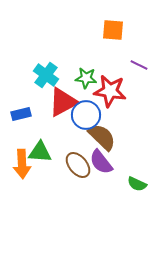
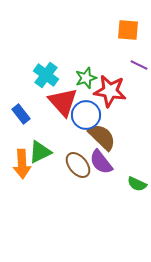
orange square: moved 15 px right
green star: rotated 25 degrees counterclockwise
red triangle: rotated 44 degrees counterclockwise
blue rectangle: rotated 66 degrees clockwise
green triangle: rotated 30 degrees counterclockwise
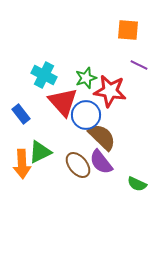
cyan cross: moved 2 px left; rotated 10 degrees counterclockwise
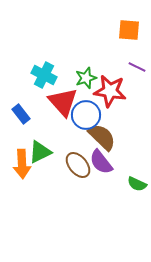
orange square: moved 1 px right
purple line: moved 2 px left, 2 px down
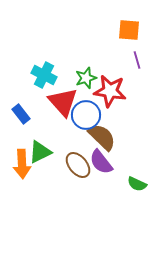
purple line: moved 7 px up; rotated 48 degrees clockwise
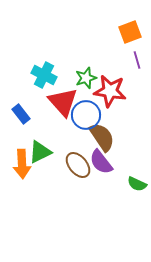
orange square: moved 1 px right, 2 px down; rotated 25 degrees counterclockwise
brown semicircle: rotated 12 degrees clockwise
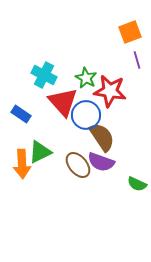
green star: rotated 25 degrees counterclockwise
blue rectangle: rotated 18 degrees counterclockwise
purple semicircle: rotated 32 degrees counterclockwise
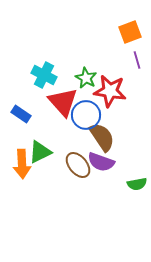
green semicircle: rotated 36 degrees counterclockwise
